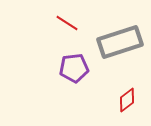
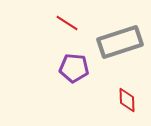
purple pentagon: rotated 12 degrees clockwise
red diamond: rotated 55 degrees counterclockwise
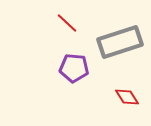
red line: rotated 10 degrees clockwise
red diamond: moved 3 px up; rotated 30 degrees counterclockwise
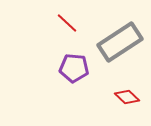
gray rectangle: rotated 15 degrees counterclockwise
red diamond: rotated 15 degrees counterclockwise
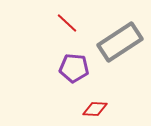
red diamond: moved 32 px left, 12 px down; rotated 40 degrees counterclockwise
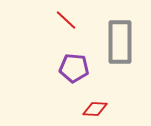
red line: moved 1 px left, 3 px up
gray rectangle: rotated 57 degrees counterclockwise
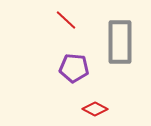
red diamond: rotated 25 degrees clockwise
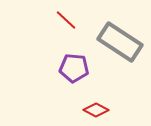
gray rectangle: rotated 57 degrees counterclockwise
red diamond: moved 1 px right, 1 px down
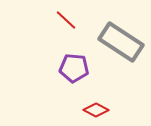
gray rectangle: moved 1 px right
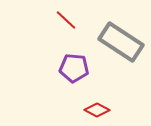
red diamond: moved 1 px right
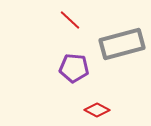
red line: moved 4 px right
gray rectangle: moved 1 px right, 2 px down; rotated 48 degrees counterclockwise
